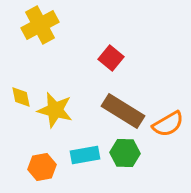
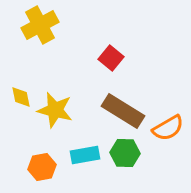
orange semicircle: moved 4 px down
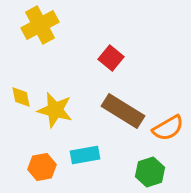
green hexagon: moved 25 px right, 19 px down; rotated 20 degrees counterclockwise
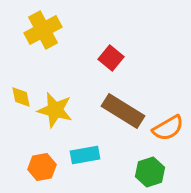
yellow cross: moved 3 px right, 5 px down
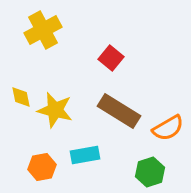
brown rectangle: moved 4 px left
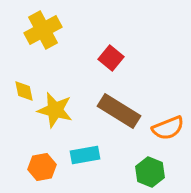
yellow diamond: moved 3 px right, 6 px up
orange semicircle: rotated 8 degrees clockwise
green hexagon: rotated 20 degrees counterclockwise
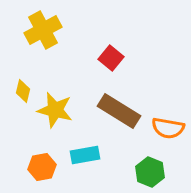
yellow diamond: moved 1 px left; rotated 25 degrees clockwise
orange semicircle: rotated 32 degrees clockwise
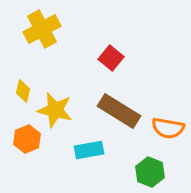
yellow cross: moved 1 px left, 1 px up
cyan rectangle: moved 4 px right, 5 px up
orange hexagon: moved 15 px left, 28 px up; rotated 12 degrees counterclockwise
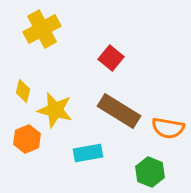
cyan rectangle: moved 1 px left, 3 px down
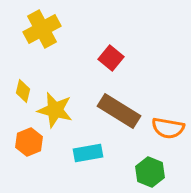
orange hexagon: moved 2 px right, 3 px down
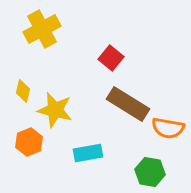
brown rectangle: moved 9 px right, 7 px up
green hexagon: rotated 12 degrees counterclockwise
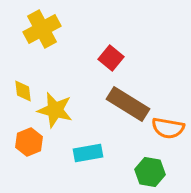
yellow diamond: rotated 20 degrees counterclockwise
